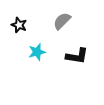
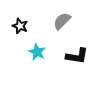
black star: moved 1 px right, 1 px down
cyan star: rotated 30 degrees counterclockwise
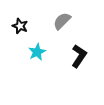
cyan star: rotated 18 degrees clockwise
black L-shape: moved 2 px right; rotated 65 degrees counterclockwise
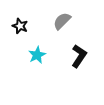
cyan star: moved 3 px down
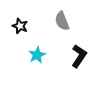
gray semicircle: rotated 66 degrees counterclockwise
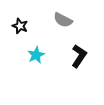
gray semicircle: moved 1 px right, 1 px up; rotated 42 degrees counterclockwise
cyan star: moved 1 px left
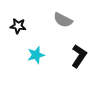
black star: moved 2 px left; rotated 14 degrees counterclockwise
cyan star: rotated 12 degrees clockwise
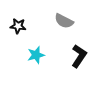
gray semicircle: moved 1 px right, 1 px down
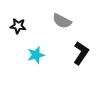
gray semicircle: moved 2 px left
black L-shape: moved 2 px right, 3 px up
